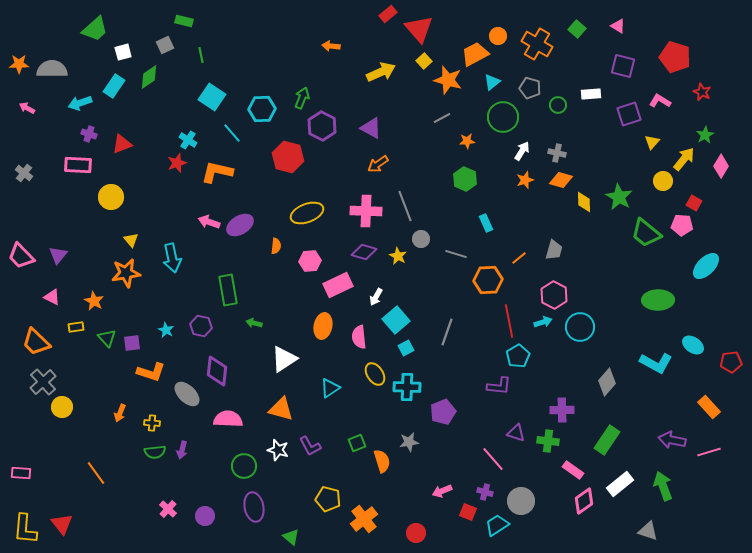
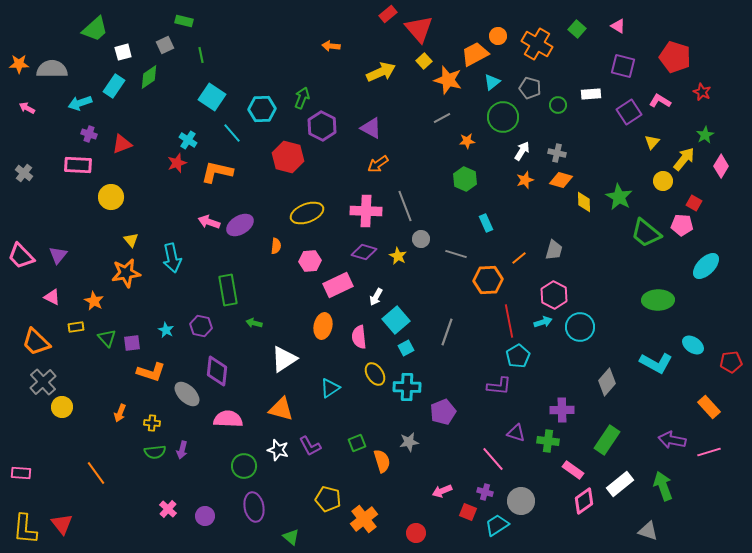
purple square at (629, 114): moved 2 px up; rotated 15 degrees counterclockwise
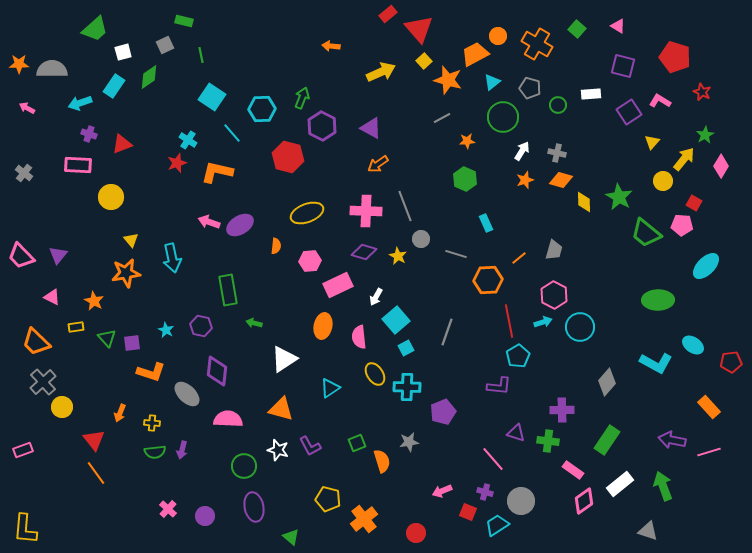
pink rectangle at (21, 473): moved 2 px right, 23 px up; rotated 24 degrees counterclockwise
red triangle at (62, 524): moved 32 px right, 84 px up
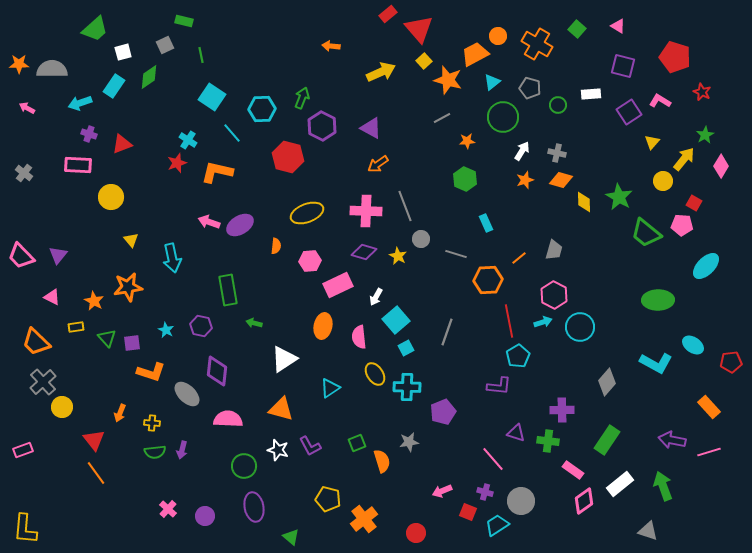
orange star at (126, 273): moved 2 px right, 14 px down
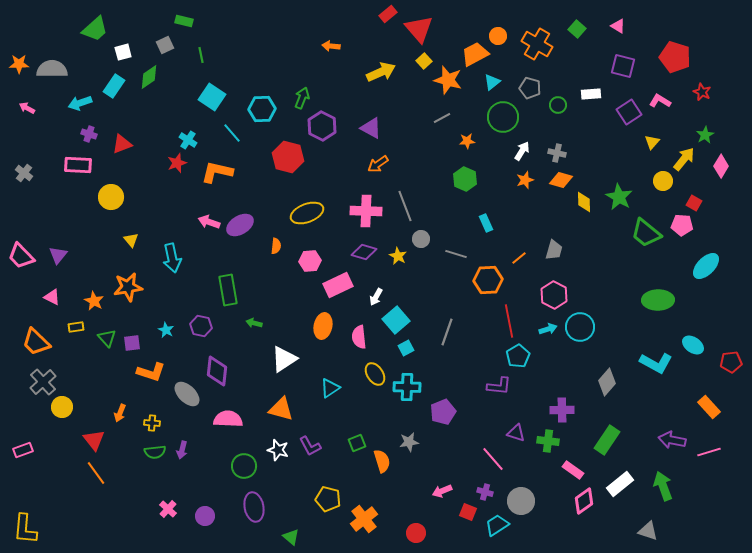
cyan arrow at (543, 322): moved 5 px right, 7 px down
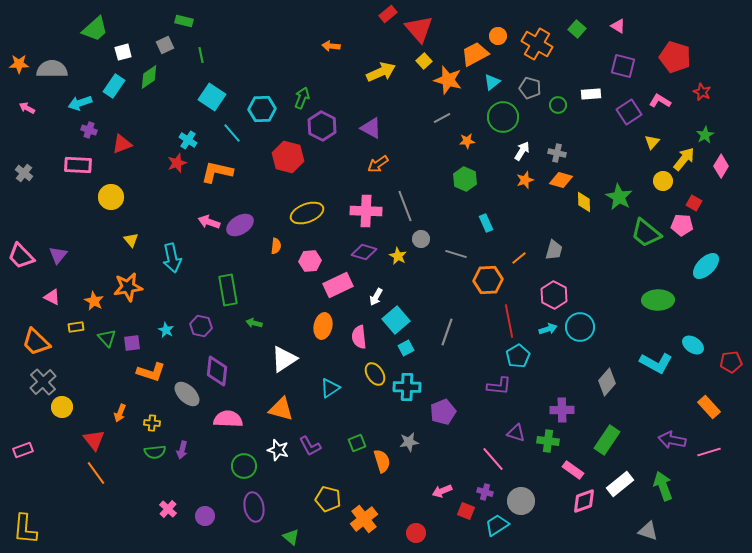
purple cross at (89, 134): moved 4 px up
pink diamond at (584, 501): rotated 16 degrees clockwise
red square at (468, 512): moved 2 px left, 1 px up
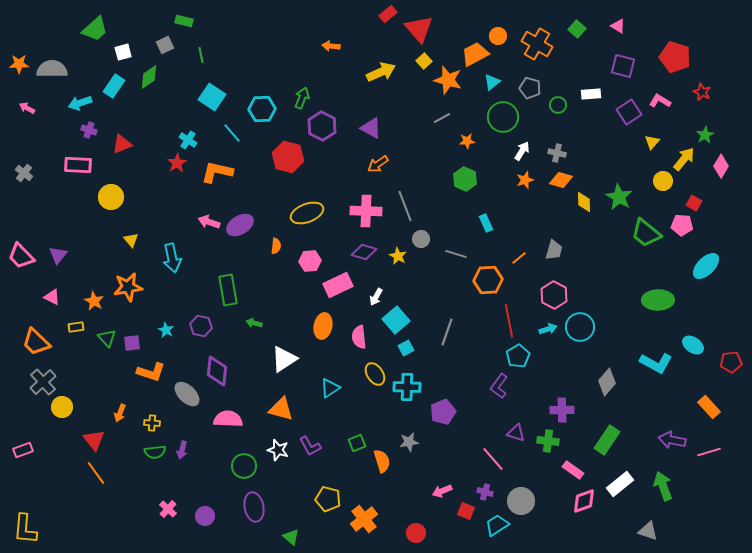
red star at (177, 163): rotated 12 degrees counterclockwise
purple L-shape at (499, 386): rotated 120 degrees clockwise
